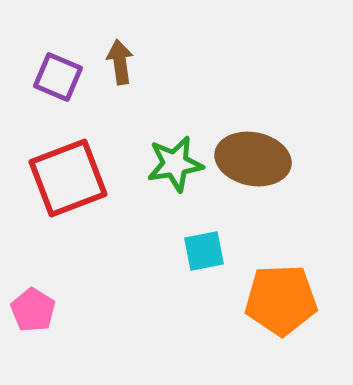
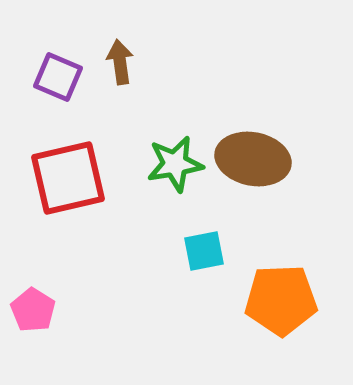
red square: rotated 8 degrees clockwise
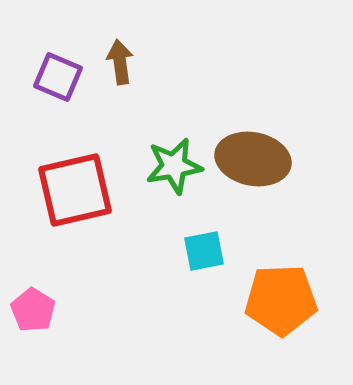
green star: moved 1 px left, 2 px down
red square: moved 7 px right, 12 px down
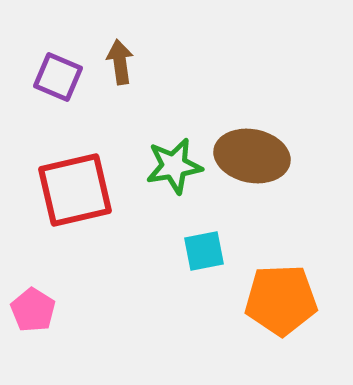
brown ellipse: moved 1 px left, 3 px up
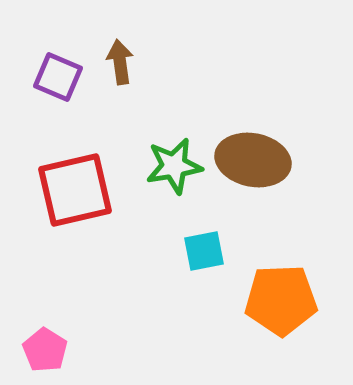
brown ellipse: moved 1 px right, 4 px down
pink pentagon: moved 12 px right, 40 px down
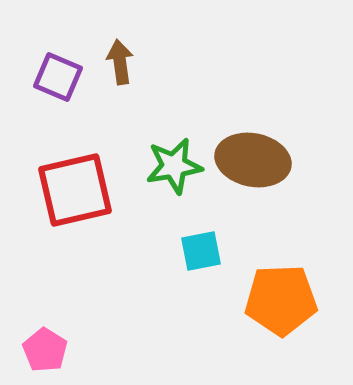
cyan square: moved 3 px left
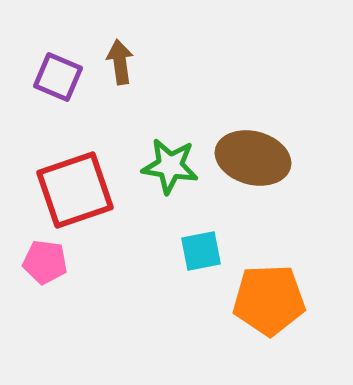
brown ellipse: moved 2 px up; rotated 4 degrees clockwise
green star: moved 4 px left; rotated 18 degrees clockwise
red square: rotated 6 degrees counterclockwise
orange pentagon: moved 12 px left
pink pentagon: moved 88 px up; rotated 24 degrees counterclockwise
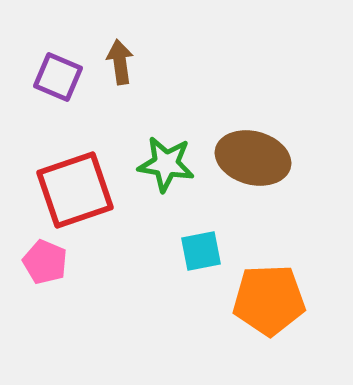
green star: moved 4 px left, 2 px up
pink pentagon: rotated 15 degrees clockwise
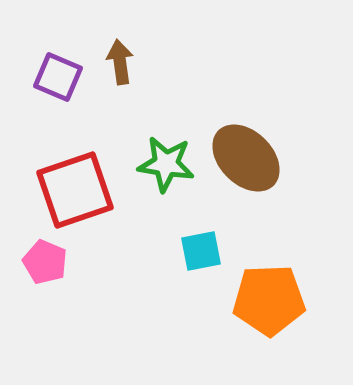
brown ellipse: moved 7 px left; rotated 30 degrees clockwise
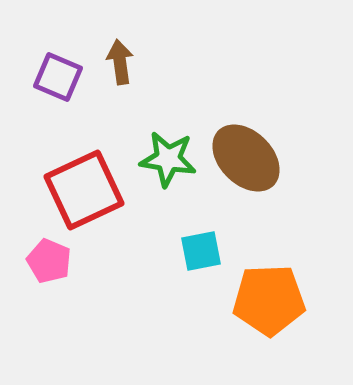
green star: moved 2 px right, 5 px up
red square: moved 9 px right; rotated 6 degrees counterclockwise
pink pentagon: moved 4 px right, 1 px up
